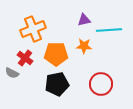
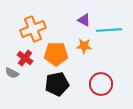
purple triangle: rotated 40 degrees clockwise
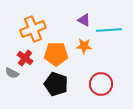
black pentagon: moved 1 px left; rotated 30 degrees clockwise
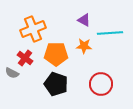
cyan line: moved 1 px right, 3 px down
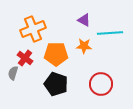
gray semicircle: moved 1 px right; rotated 80 degrees clockwise
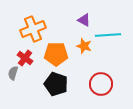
cyan line: moved 2 px left, 2 px down
orange star: rotated 14 degrees clockwise
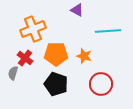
purple triangle: moved 7 px left, 10 px up
cyan line: moved 4 px up
orange star: moved 10 px down
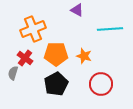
cyan line: moved 2 px right, 2 px up
black pentagon: rotated 25 degrees clockwise
